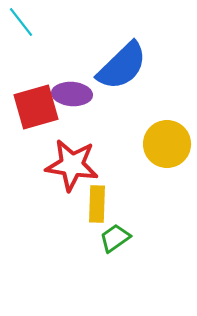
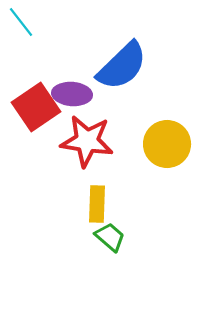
red square: rotated 18 degrees counterclockwise
red star: moved 15 px right, 24 px up
green trapezoid: moved 5 px left, 1 px up; rotated 76 degrees clockwise
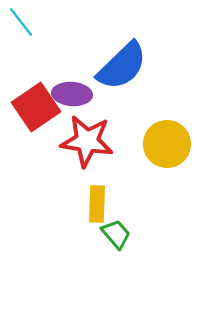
green trapezoid: moved 6 px right, 3 px up; rotated 8 degrees clockwise
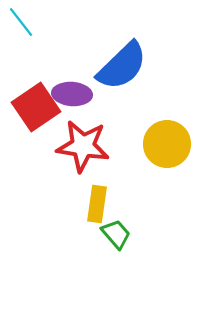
red star: moved 4 px left, 5 px down
yellow rectangle: rotated 6 degrees clockwise
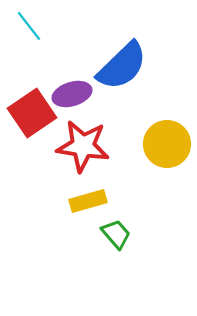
cyan line: moved 8 px right, 4 px down
purple ellipse: rotated 21 degrees counterclockwise
red square: moved 4 px left, 6 px down
yellow rectangle: moved 9 px left, 3 px up; rotated 66 degrees clockwise
